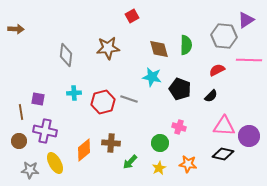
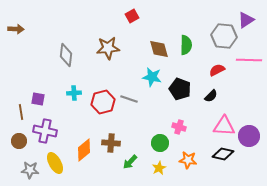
orange star: moved 4 px up
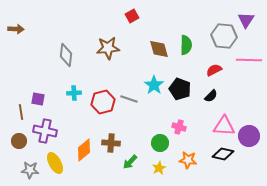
purple triangle: rotated 24 degrees counterclockwise
red semicircle: moved 3 px left
cyan star: moved 2 px right, 8 px down; rotated 24 degrees clockwise
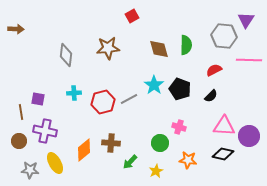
gray line: rotated 48 degrees counterclockwise
yellow star: moved 3 px left, 3 px down
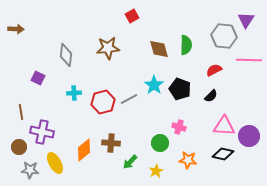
purple square: moved 21 px up; rotated 16 degrees clockwise
purple cross: moved 3 px left, 1 px down
brown circle: moved 6 px down
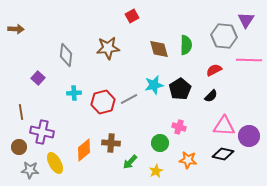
purple square: rotated 16 degrees clockwise
cyan star: rotated 24 degrees clockwise
black pentagon: rotated 20 degrees clockwise
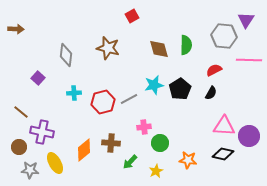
brown star: rotated 20 degrees clockwise
black semicircle: moved 3 px up; rotated 16 degrees counterclockwise
brown line: rotated 42 degrees counterclockwise
pink cross: moved 35 px left; rotated 24 degrees counterclockwise
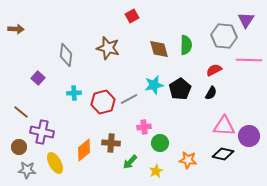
gray star: moved 3 px left
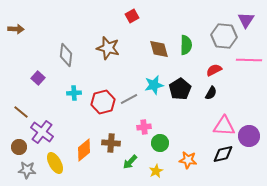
purple cross: rotated 25 degrees clockwise
black diamond: rotated 25 degrees counterclockwise
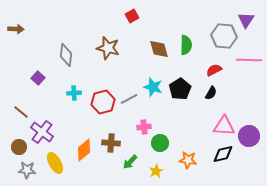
cyan star: moved 1 px left, 2 px down; rotated 30 degrees clockwise
